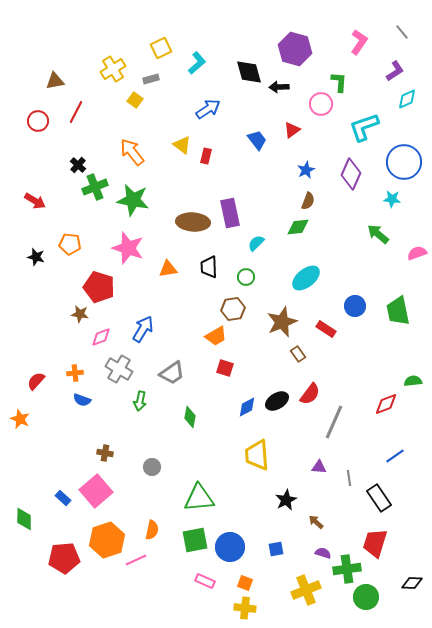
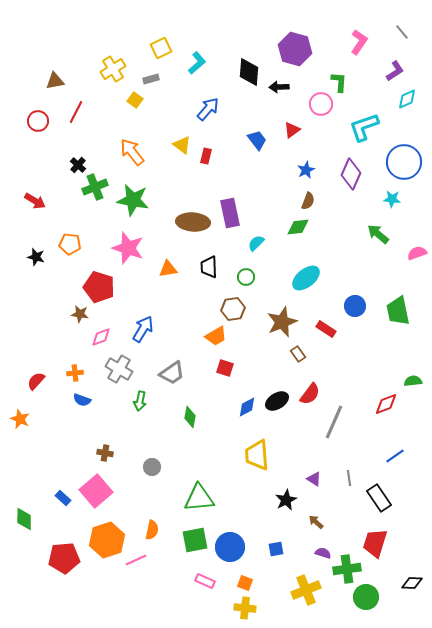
black diamond at (249, 72): rotated 20 degrees clockwise
blue arrow at (208, 109): rotated 15 degrees counterclockwise
purple triangle at (319, 467): moved 5 px left, 12 px down; rotated 28 degrees clockwise
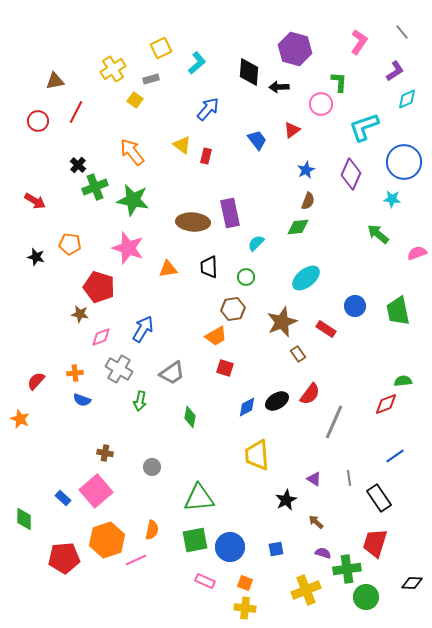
green semicircle at (413, 381): moved 10 px left
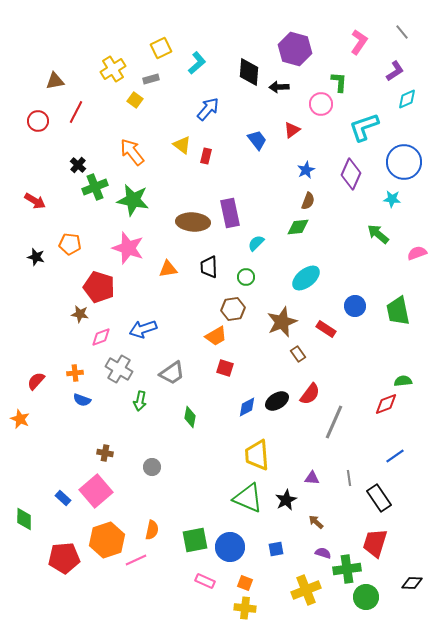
blue arrow at (143, 329): rotated 140 degrees counterclockwise
purple triangle at (314, 479): moved 2 px left, 1 px up; rotated 28 degrees counterclockwise
green triangle at (199, 498): moved 49 px right; rotated 28 degrees clockwise
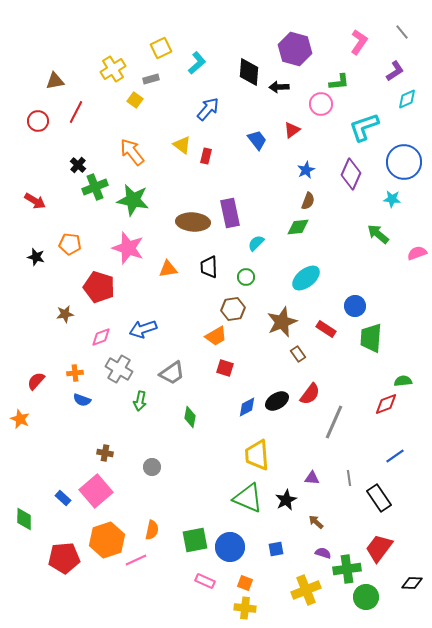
green L-shape at (339, 82): rotated 80 degrees clockwise
green trapezoid at (398, 311): moved 27 px left, 27 px down; rotated 16 degrees clockwise
brown star at (80, 314): moved 15 px left; rotated 18 degrees counterclockwise
red trapezoid at (375, 543): moved 4 px right, 5 px down; rotated 20 degrees clockwise
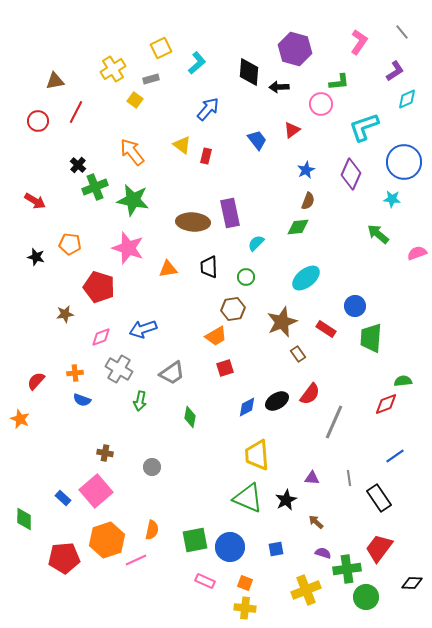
red square at (225, 368): rotated 36 degrees counterclockwise
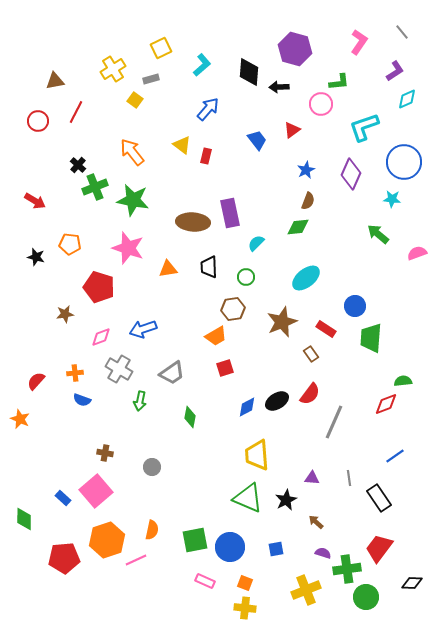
cyan L-shape at (197, 63): moved 5 px right, 2 px down
brown rectangle at (298, 354): moved 13 px right
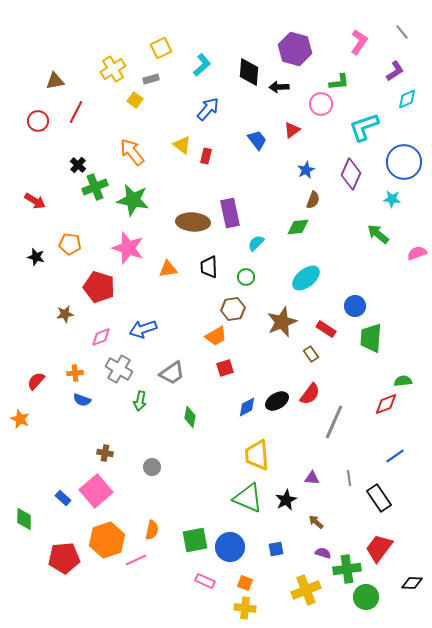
brown semicircle at (308, 201): moved 5 px right, 1 px up
